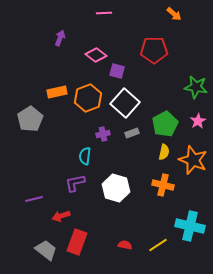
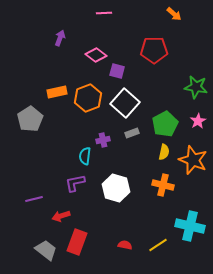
purple cross: moved 6 px down
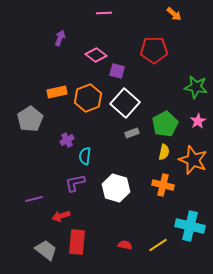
purple cross: moved 36 px left; rotated 16 degrees counterclockwise
red rectangle: rotated 15 degrees counterclockwise
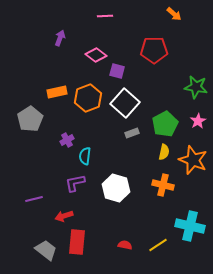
pink line: moved 1 px right, 3 px down
red arrow: moved 3 px right
